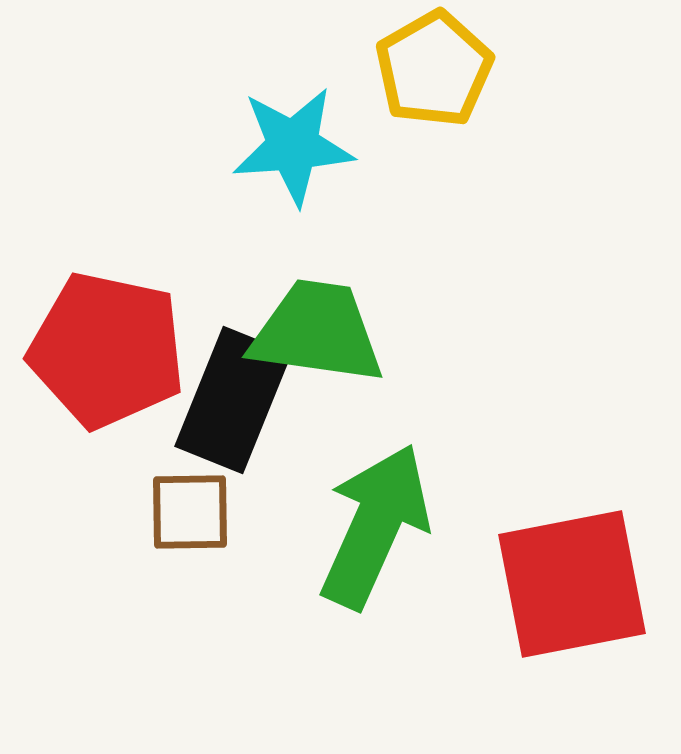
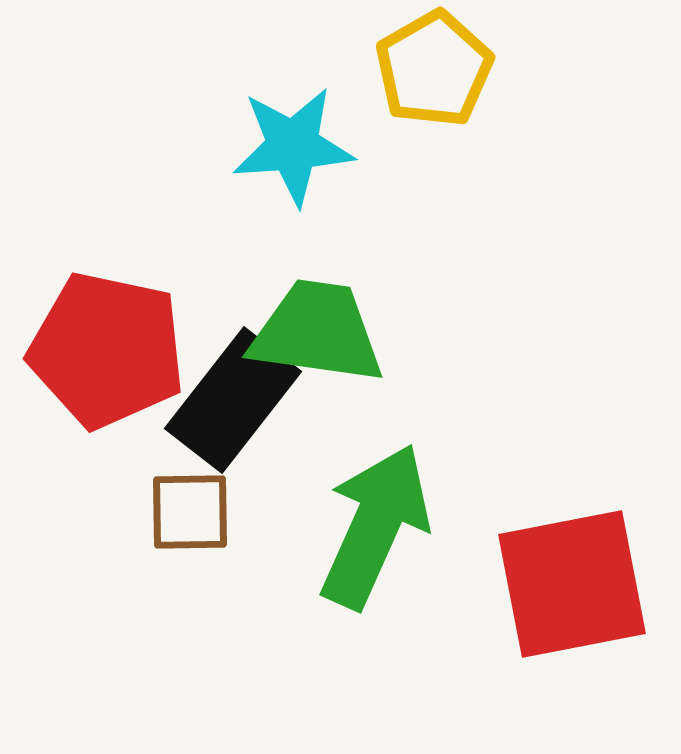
black rectangle: rotated 16 degrees clockwise
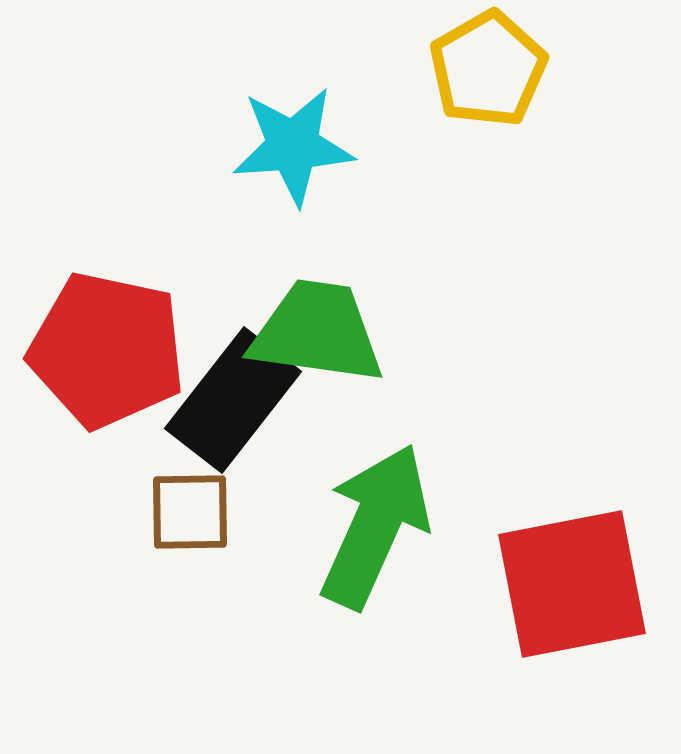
yellow pentagon: moved 54 px right
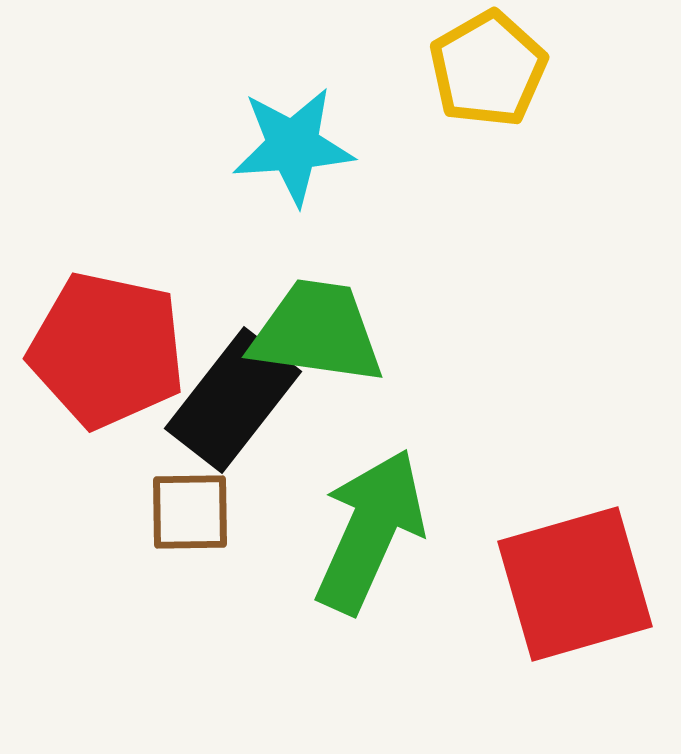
green arrow: moved 5 px left, 5 px down
red square: moved 3 px right; rotated 5 degrees counterclockwise
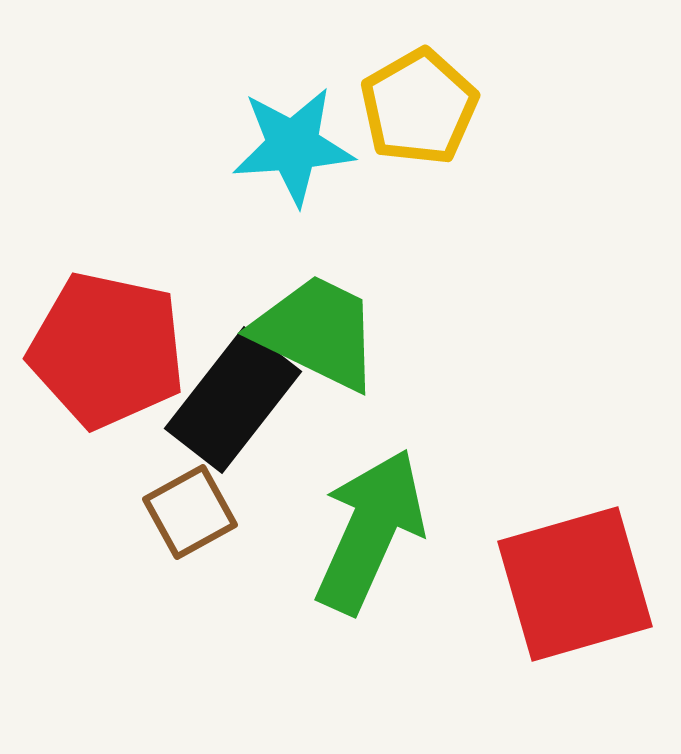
yellow pentagon: moved 69 px left, 38 px down
green trapezoid: rotated 18 degrees clockwise
brown square: rotated 28 degrees counterclockwise
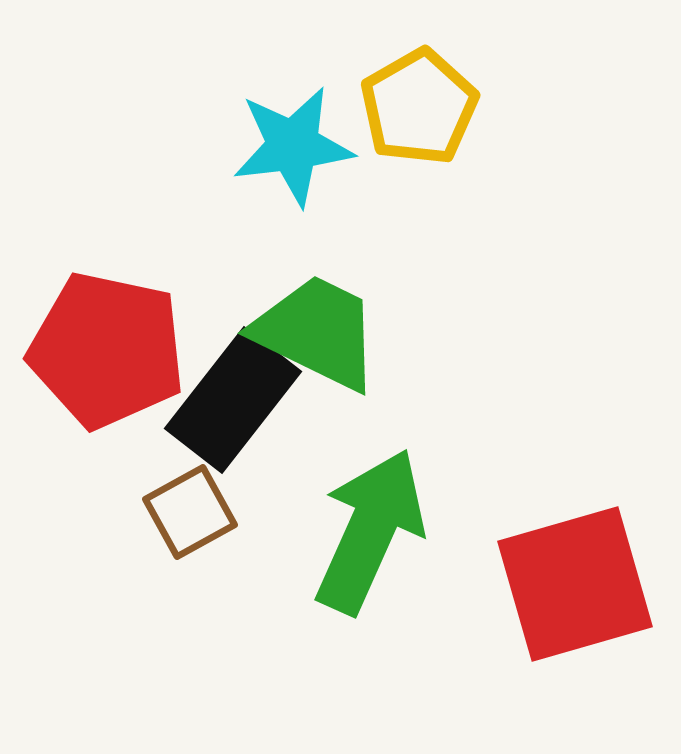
cyan star: rotated 3 degrees counterclockwise
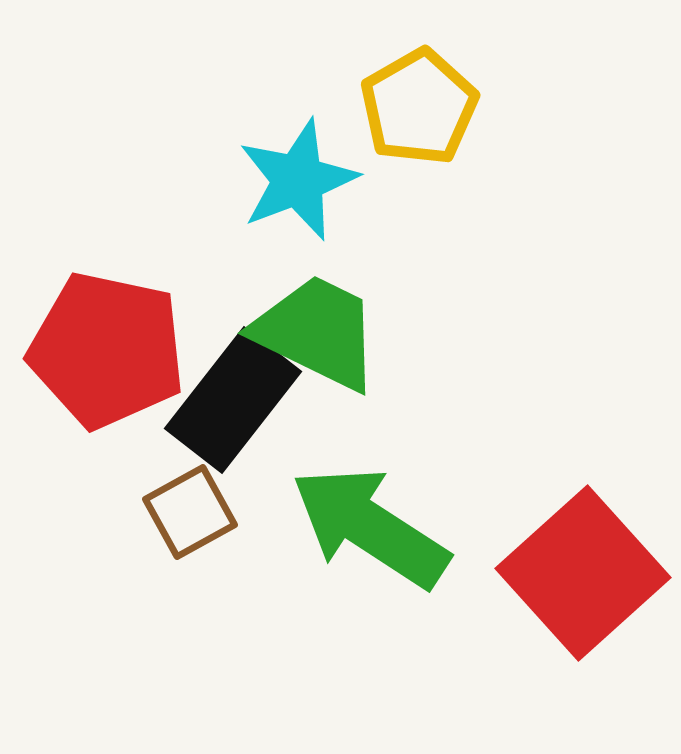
cyan star: moved 5 px right, 34 px down; rotated 14 degrees counterclockwise
green arrow: moved 4 px up; rotated 81 degrees counterclockwise
red square: moved 8 px right, 11 px up; rotated 26 degrees counterclockwise
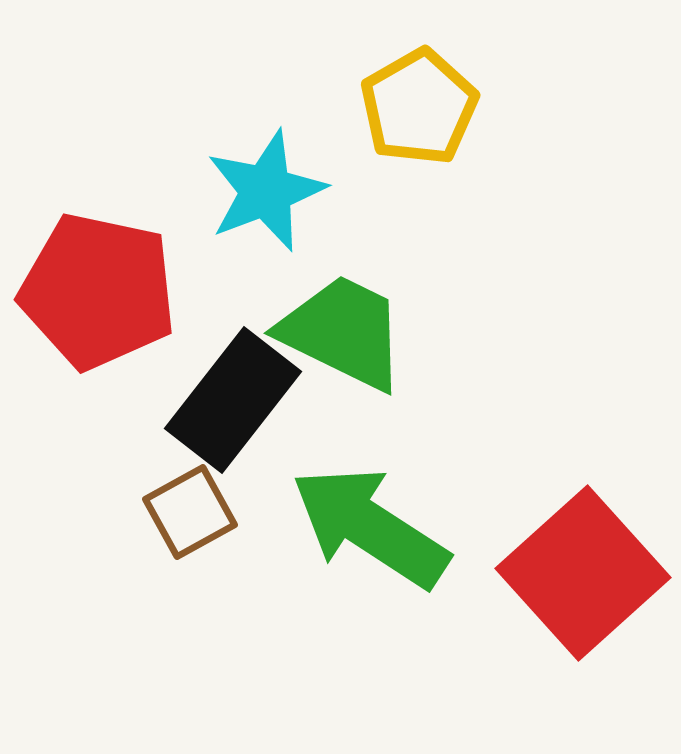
cyan star: moved 32 px left, 11 px down
green trapezoid: moved 26 px right
red pentagon: moved 9 px left, 59 px up
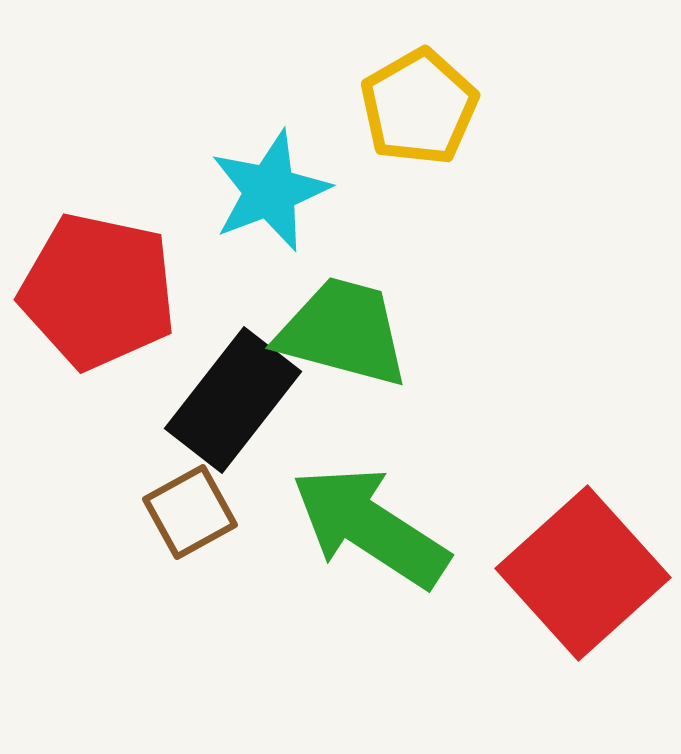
cyan star: moved 4 px right
green trapezoid: rotated 11 degrees counterclockwise
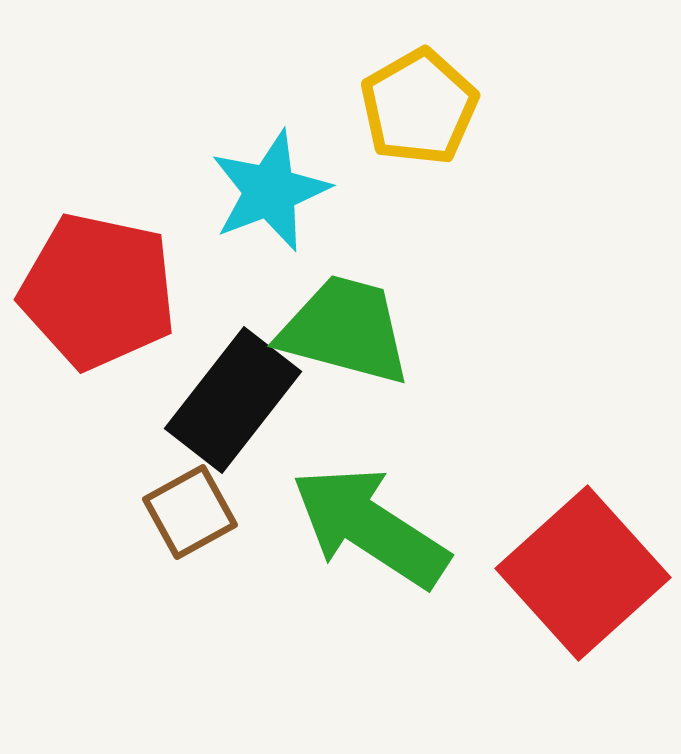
green trapezoid: moved 2 px right, 2 px up
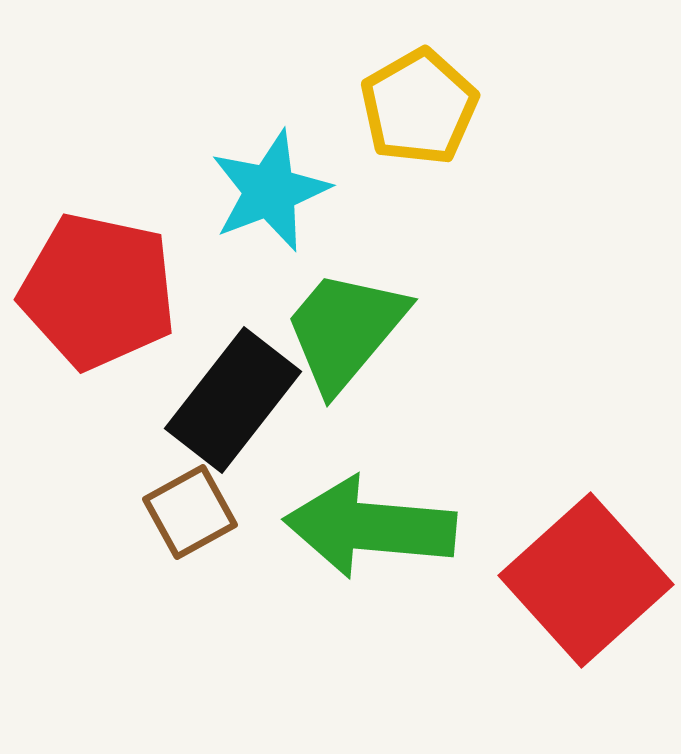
green trapezoid: rotated 65 degrees counterclockwise
green arrow: rotated 28 degrees counterclockwise
red square: moved 3 px right, 7 px down
